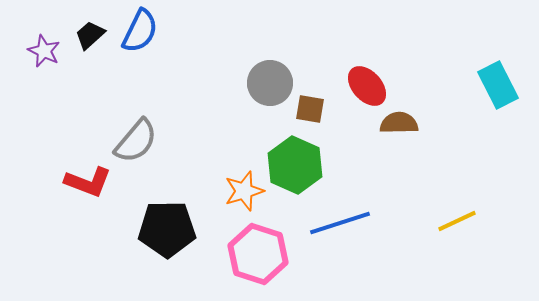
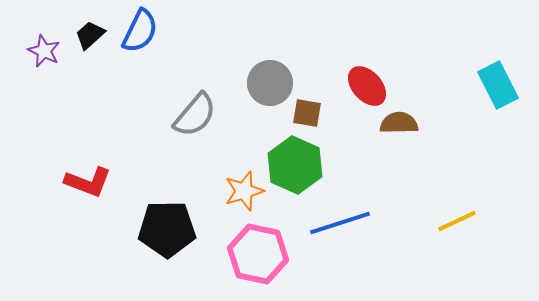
brown square: moved 3 px left, 4 px down
gray semicircle: moved 59 px right, 26 px up
pink hexagon: rotated 6 degrees counterclockwise
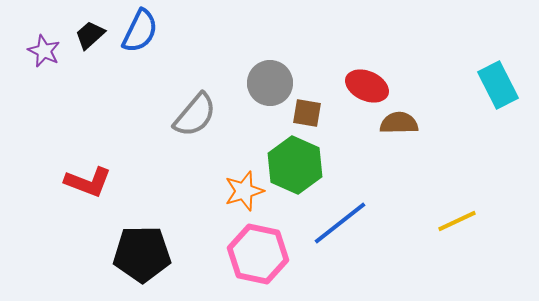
red ellipse: rotated 24 degrees counterclockwise
blue line: rotated 20 degrees counterclockwise
black pentagon: moved 25 px left, 25 px down
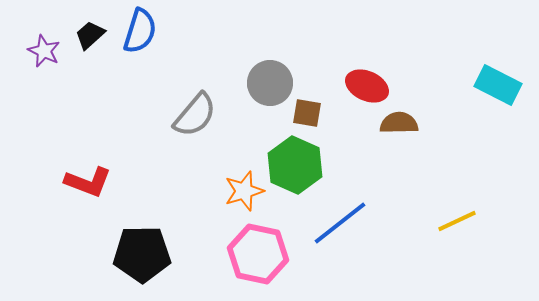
blue semicircle: rotated 9 degrees counterclockwise
cyan rectangle: rotated 36 degrees counterclockwise
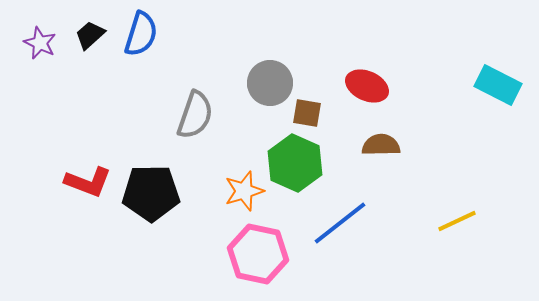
blue semicircle: moved 1 px right, 3 px down
purple star: moved 4 px left, 8 px up
gray semicircle: rotated 21 degrees counterclockwise
brown semicircle: moved 18 px left, 22 px down
green hexagon: moved 2 px up
black pentagon: moved 9 px right, 61 px up
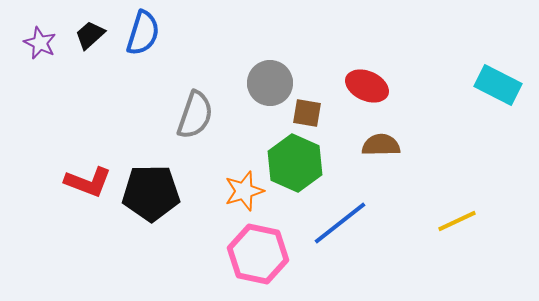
blue semicircle: moved 2 px right, 1 px up
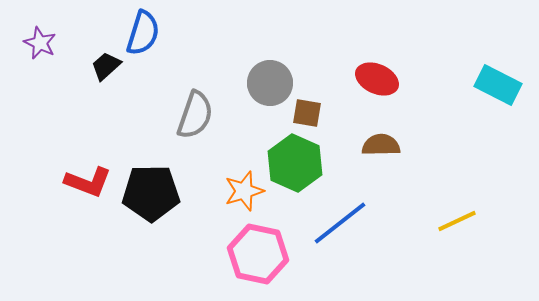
black trapezoid: moved 16 px right, 31 px down
red ellipse: moved 10 px right, 7 px up
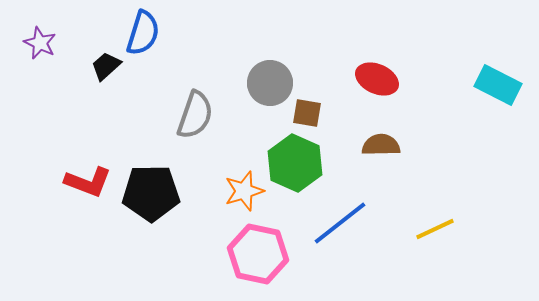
yellow line: moved 22 px left, 8 px down
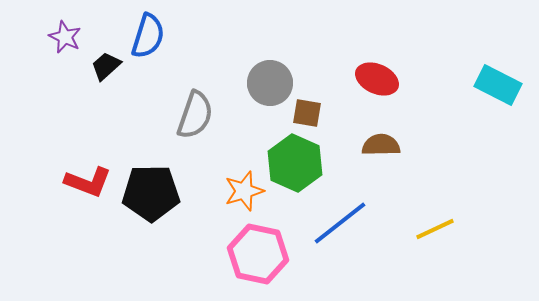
blue semicircle: moved 5 px right, 3 px down
purple star: moved 25 px right, 6 px up
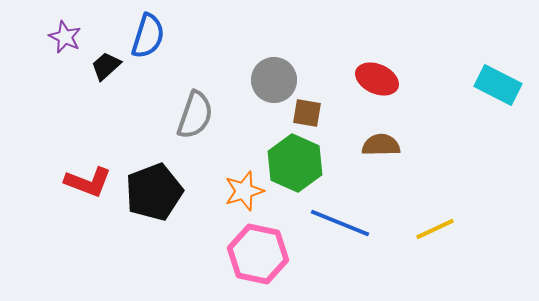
gray circle: moved 4 px right, 3 px up
black pentagon: moved 3 px right, 1 px up; rotated 20 degrees counterclockwise
blue line: rotated 60 degrees clockwise
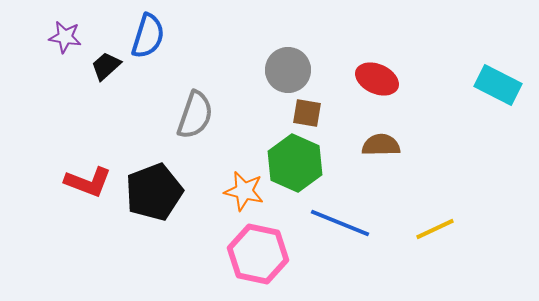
purple star: rotated 16 degrees counterclockwise
gray circle: moved 14 px right, 10 px up
orange star: rotated 30 degrees clockwise
